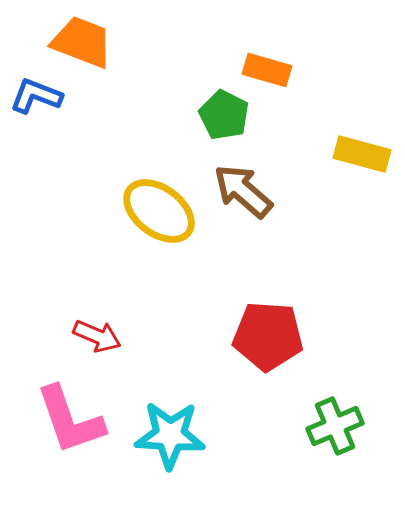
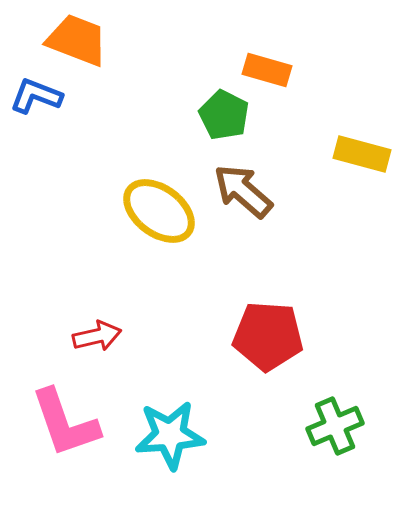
orange trapezoid: moved 5 px left, 2 px up
red arrow: rotated 36 degrees counterclockwise
pink L-shape: moved 5 px left, 3 px down
cyan star: rotated 8 degrees counterclockwise
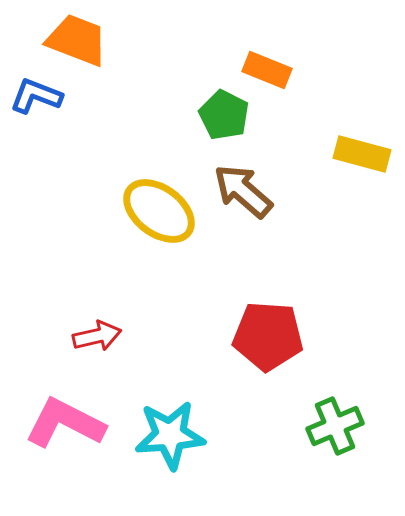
orange rectangle: rotated 6 degrees clockwise
pink L-shape: rotated 136 degrees clockwise
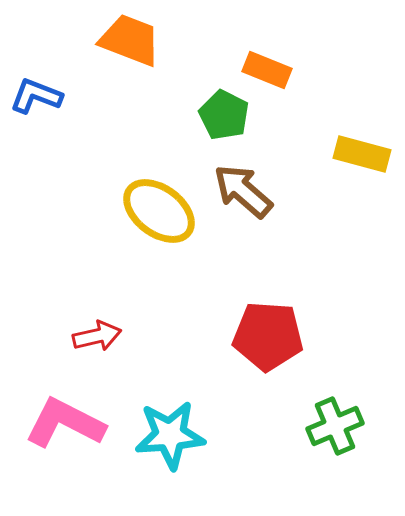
orange trapezoid: moved 53 px right
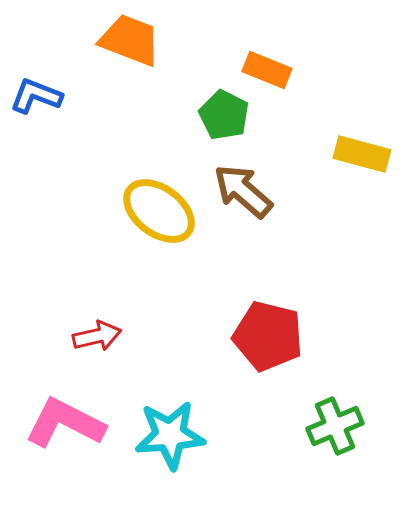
red pentagon: rotated 10 degrees clockwise
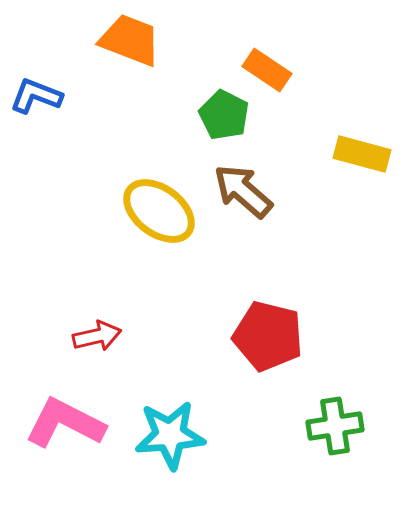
orange rectangle: rotated 12 degrees clockwise
green cross: rotated 14 degrees clockwise
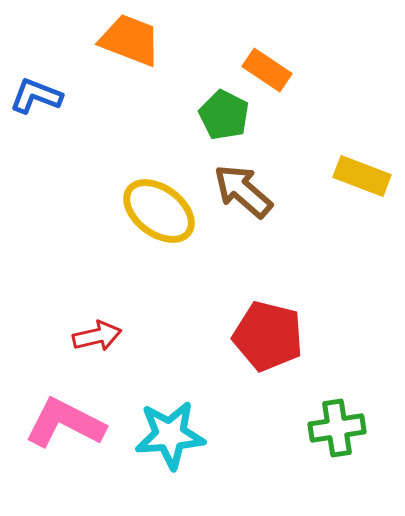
yellow rectangle: moved 22 px down; rotated 6 degrees clockwise
green cross: moved 2 px right, 2 px down
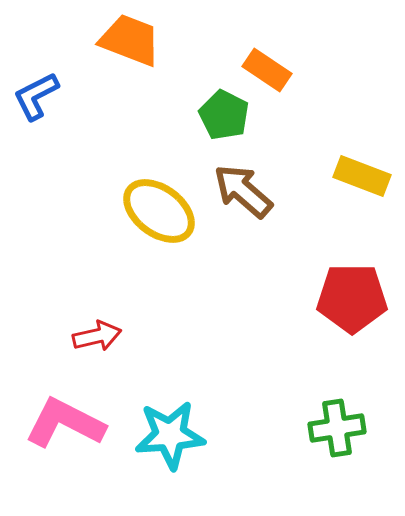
blue L-shape: rotated 48 degrees counterclockwise
red pentagon: moved 84 px right, 38 px up; rotated 14 degrees counterclockwise
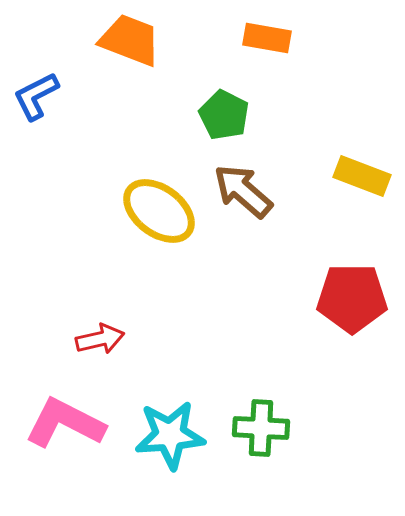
orange rectangle: moved 32 px up; rotated 24 degrees counterclockwise
red arrow: moved 3 px right, 3 px down
green cross: moved 76 px left; rotated 12 degrees clockwise
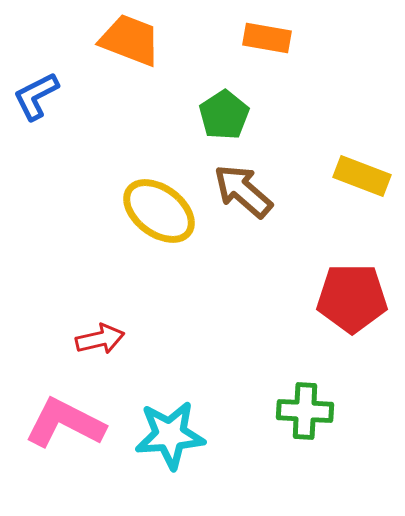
green pentagon: rotated 12 degrees clockwise
green cross: moved 44 px right, 17 px up
